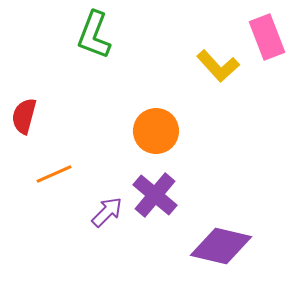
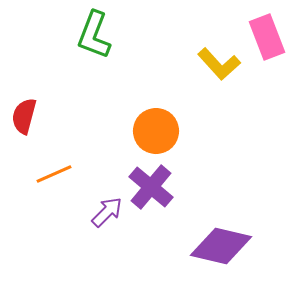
yellow L-shape: moved 1 px right, 2 px up
purple cross: moved 4 px left, 8 px up
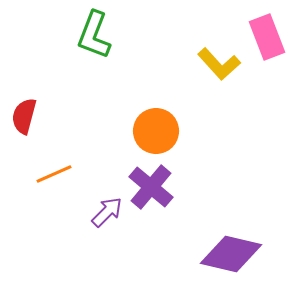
purple diamond: moved 10 px right, 8 px down
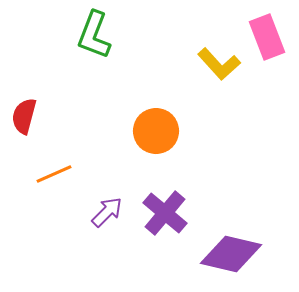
purple cross: moved 14 px right, 26 px down
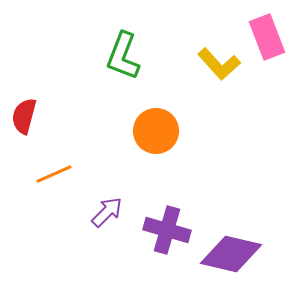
green L-shape: moved 29 px right, 21 px down
purple cross: moved 2 px right, 17 px down; rotated 24 degrees counterclockwise
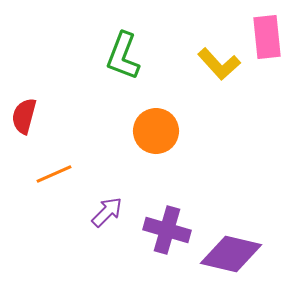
pink rectangle: rotated 15 degrees clockwise
